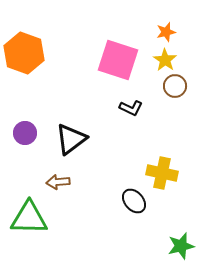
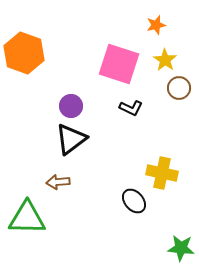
orange star: moved 10 px left, 7 px up
pink square: moved 1 px right, 4 px down
brown circle: moved 4 px right, 2 px down
purple circle: moved 46 px right, 27 px up
green triangle: moved 2 px left
green star: moved 2 px down; rotated 20 degrees clockwise
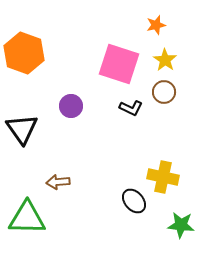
brown circle: moved 15 px left, 4 px down
black triangle: moved 49 px left, 10 px up; rotated 28 degrees counterclockwise
yellow cross: moved 1 px right, 4 px down
green star: moved 23 px up
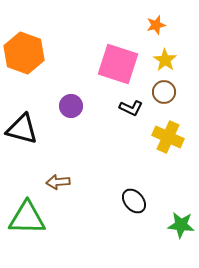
pink square: moved 1 px left
black triangle: rotated 40 degrees counterclockwise
yellow cross: moved 5 px right, 40 px up; rotated 12 degrees clockwise
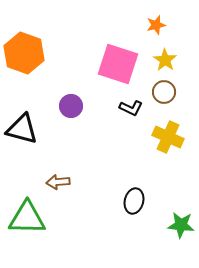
black ellipse: rotated 55 degrees clockwise
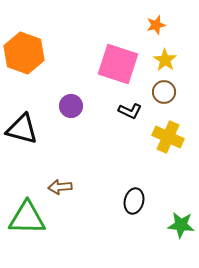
black L-shape: moved 1 px left, 3 px down
brown arrow: moved 2 px right, 5 px down
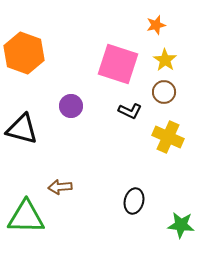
green triangle: moved 1 px left, 1 px up
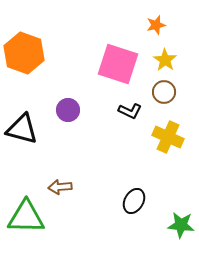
purple circle: moved 3 px left, 4 px down
black ellipse: rotated 15 degrees clockwise
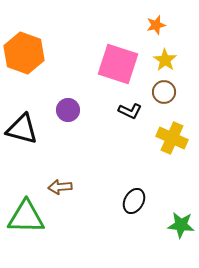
yellow cross: moved 4 px right, 1 px down
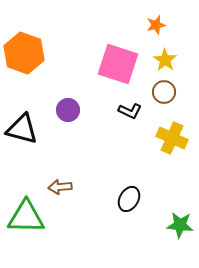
black ellipse: moved 5 px left, 2 px up
green star: moved 1 px left
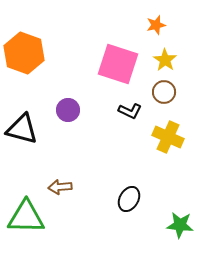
yellow cross: moved 4 px left, 1 px up
